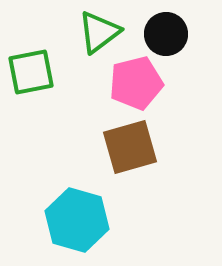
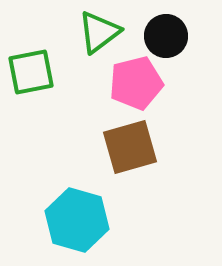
black circle: moved 2 px down
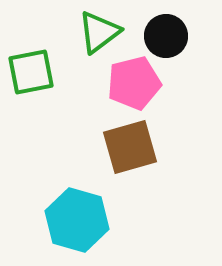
pink pentagon: moved 2 px left
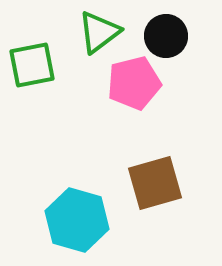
green square: moved 1 px right, 7 px up
brown square: moved 25 px right, 36 px down
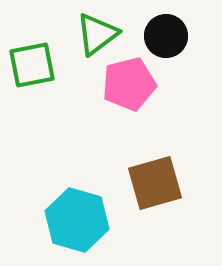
green triangle: moved 2 px left, 2 px down
pink pentagon: moved 5 px left, 1 px down
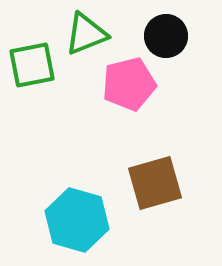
green triangle: moved 11 px left; rotated 15 degrees clockwise
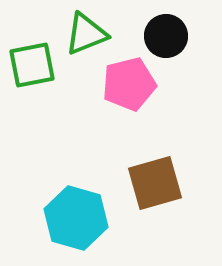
cyan hexagon: moved 1 px left, 2 px up
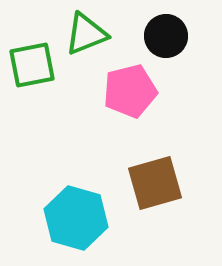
pink pentagon: moved 1 px right, 7 px down
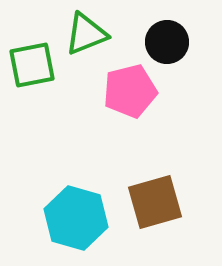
black circle: moved 1 px right, 6 px down
brown square: moved 19 px down
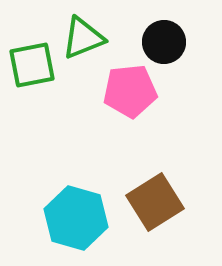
green triangle: moved 3 px left, 4 px down
black circle: moved 3 px left
pink pentagon: rotated 8 degrees clockwise
brown square: rotated 16 degrees counterclockwise
